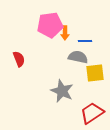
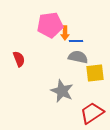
blue line: moved 9 px left
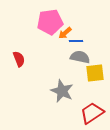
pink pentagon: moved 3 px up
orange arrow: rotated 48 degrees clockwise
gray semicircle: moved 2 px right
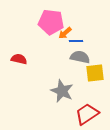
pink pentagon: moved 1 px right; rotated 15 degrees clockwise
red semicircle: rotated 56 degrees counterclockwise
red trapezoid: moved 5 px left, 1 px down
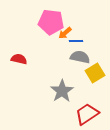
yellow square: rotated 24 degrees counterclockwise
gray star: rotated 15 degrees clockwise
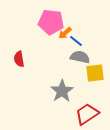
blue line: rotated 40 degrees clockwise
red semicircle: rotated 112 degrees counterclockwise
yellow square: rotated 24 degrees clockwise
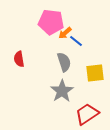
gray semicircle: moved 16 px left, 5 px down; rotated 60 degrees clockwise
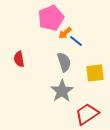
pink pentagon: moved 4 px up; rotated 30 degrees counterclockwise
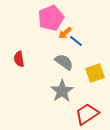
gray semicircle: rotated 36 degrees counterclockwise
yellow square: rotated 12 degrees counterclockwise
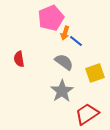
orange arrow: rotated 32 degrees counterclockwise
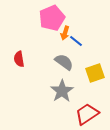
pink pentagon: moved 1 px right
